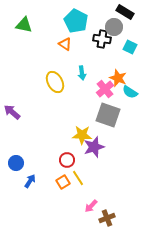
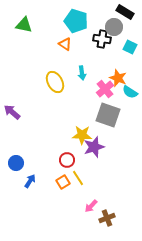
cyan pentagon: rotated 10 degrees counterclockwise
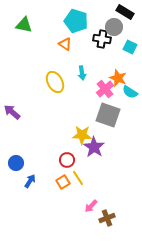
purple star: rotated 20 degrees counterclockwise
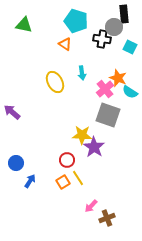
black rectangle: moved 1 px left, 2 px down; rotated 54 degrees clockwise
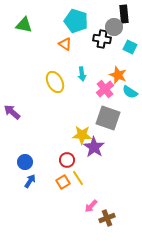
cyan arrow: moved 1 px down
orange star: moved 3 px up
gray square: moved 3 px down
blue circle: moved 9 px right, 1 px up
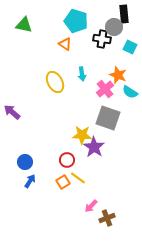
yellow line: rotated 21 degrees counterclockwise
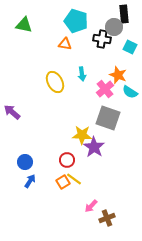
orange triangle: rotated 24 degrees counterclockwise
yellow line: moved 4 px left, 1 px down
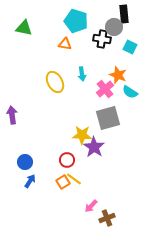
green triangle: moved 3 px down
purple arrow: moved 3 px down; rotated 42 degrees clockwise
gray square: rotated 35 degrees counterclockwise
